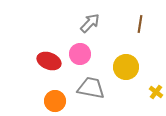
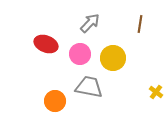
red ellipse: moved 3 px left, 17 px up
yellow circle: moved 13 px left, 9 px up
gray trapezoid: moved 2 px left, 1 px up
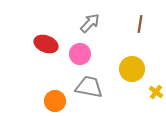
yellow circle: moved 19 px right, 11 px down
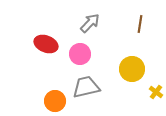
gray trapezoid: moved 3 px left; rotated 24 degrees counterclockwise
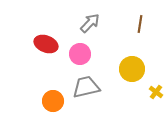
orange circle: moved 2 px left
